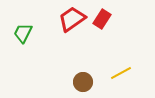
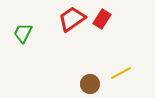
brown circle: moved 7 px right, 2 px down
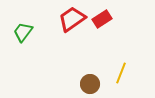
red rectangle: rotated 24 degrees clockwise
green trapezoid: moved 1 px up; rotated 10 degrees clockwise
yellow line: rotated 40 degrees counterclockwise
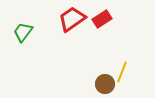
yellow line: moved 1 px right, 1 px up
brown circle: moved 15 px right
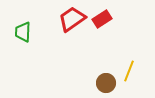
green trapezoid: rotated 35 degrees counterclockwise
yellow line: moved 7 px right, 1 px up
brown circle: moved 1 px right, 1 px up
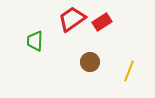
red rectangle: moved 3 px down
green trapezoid: moved 12 px right, 9 px down
brown circle: moved 16 px left, 21 px up
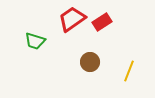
green trapezoid: rotated 75 degrees counterclockwise
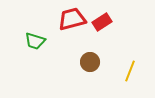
red trapezoid: rotated 20 degrees clockwise
yellow line: moved 1 px right
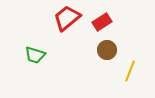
red trapezoid: moved 5 px left, 1 px up; rotated 24 degrees counterclockwise
green trapezoid: moved 14 px down
brown circle: moved 17 px right, 12 px up
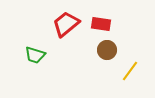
red trapezoid: moved 1 px left, 6 px down
red rectangle: moved 1 px left, 2 px down; rotated 42 degrees clockwise
yellow line: rotated 15 degrees clockwise
